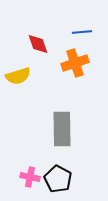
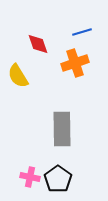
blue line: rotated 12 degrees counterclockwise
yellow semicircle: rotated 75 degrees clockwise
black pentagon: rotated 8 degrees clockwise
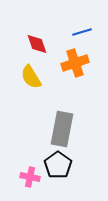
red diamond: moved 1 px left
yellow semicircle: moved 13 px right, 1 px down
gray rectangle: rotated 12 degrees clockwise
black pentagon: moved 14 px up
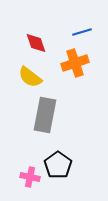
red diamond: moved 1 px left, 1 px up
yellow semicircle: moved 1 px left; rotated 20 degrees counterclockwise
gray rectangle: moved 17 px left, 14 px up
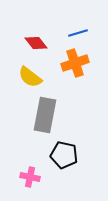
blue line: moved 4 px left, 1 px down
red diamond: rotated 20 degrees counterclockwise
black pentagon: moved 6 px right, 10 px up; rotated 24 degrees counterclockwise
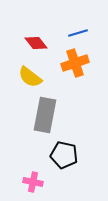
pink cross: moved 3 px right, 5 px down
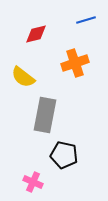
blue line: moved 8 px right, 13 px up
red diamond: moved 9 px up; rotated 65 degrees counterclockwise
yellow semicircle: moved 7 px left
pink cross: rotated 12 degrees clockwise
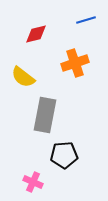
black pentagon: rotated 16 degrees counterclockwise
